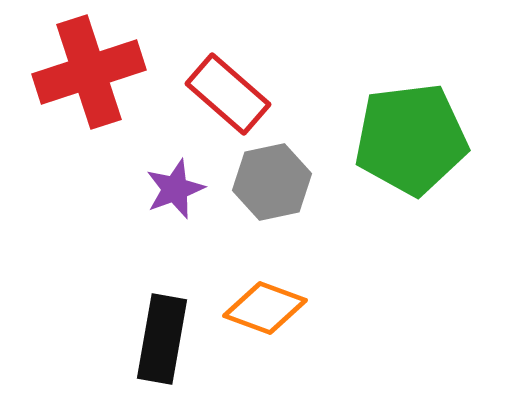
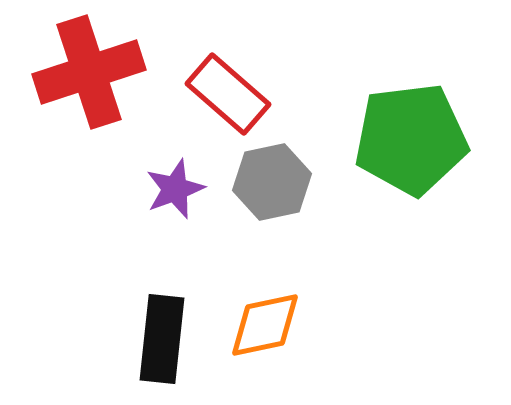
orange diamond: moved 17 px down; rotated 32 degrees counterclockwise
black rectangle: rotated 4 degrees counterclockwise
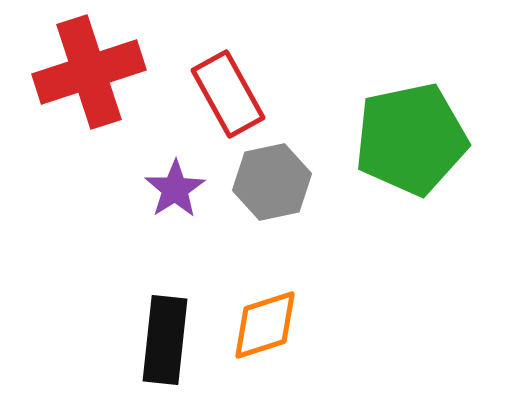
red rectangle: rotated 20 degrees clockwise
green pentagon: rotated 5 degrees counterclockwise
purple star: rotated 12 degrees counterclockwise
orange diamond: rotated 6 degrees counterclockwise
black rectangle: moved 3 px right, 1 px down
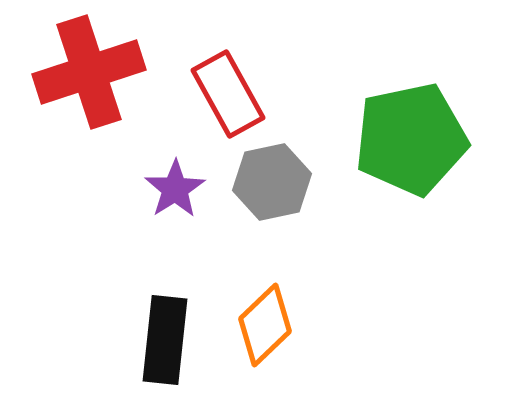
orange diamond: rotated 26 degrees counterclockwise
